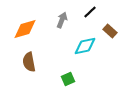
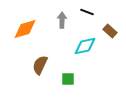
black line: moved 3 px left; rotated 64 degrees clockwise
gray arrow: rotated 21 degrees counterclockwise
brown semicircle: moved 11 px right, 3 px down; rotated 36 degrees clockwise
green square: rotated 24 degrees clockwise
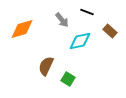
gray arrow: rotated 140 degrees clockwise
orange diamond: moved 3 px left
cyan diamond: moved 5 px left, 5 px up
brown semicircle: moved 6 px right, 1 px down
green square: rotated 32 degrees clockwise
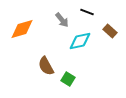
brown semicircle: rotated 54 degrees counterclockwise
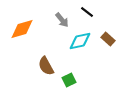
black line: rotated 16 degrees clockwise
brown rectangle: moved 2 px left, 8 px down
green square: moved 1 px right, 1 px down; rotated 32 degrees clockwise
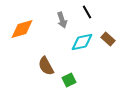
black line: rotated 24 degrees clockwise
gray arrow: rotated 21 degrees clockwise
cyan diamond: moved 2 px right, 1 px down
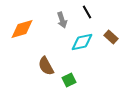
brown rectangle: moved 3 px right, 2 px up
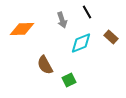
orange diamond: rotated 15 degrees clockwise
cyan diamond: moved 1 px left, 1 px down; rotated 10 degrees counterclockwise
brown semicircle: moved 1 px left, 1 px up
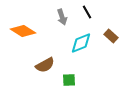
gray arrow: moved 3 px up
orange diamond: moved 1 px right, 2 px down; rotated 35 degrees clockwise
brown rectangle: moved 1 px up
brown semicircle: rotated 90 degrees counterclockwise
green square: rotated 24 degrees clockwise
